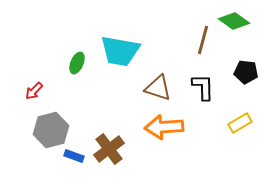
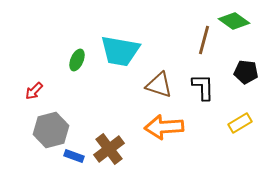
brown line: moved 1 px right
green ellipse: moved 3 px up
brown triangle: moved 1 px right, 3 px up
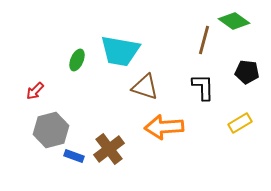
black pentagon: moved 1 px right
brown triangle: moved 14 px left, 2 px down
red arrow: moved 1 px right
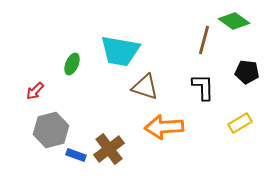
green ellipse: moved 5 px left, 4 px down
blue rectangle: moved 2 px right, 1 px up
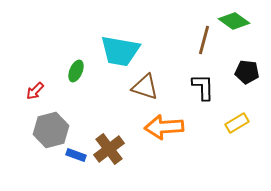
green ellipse: moved 4 px right, 7 px down
yellow rectangle: moved 3 px left
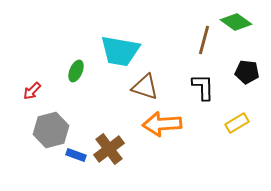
green diamond: moved 2 px right, 1 px down
red arrow: moved 3 px left
orange arrow: moved 2 px left, 3 px up
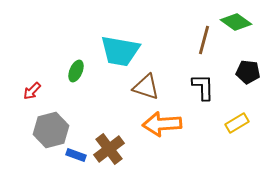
black pentagon: moved 1 px right
brown triangle: moved 1 px right
